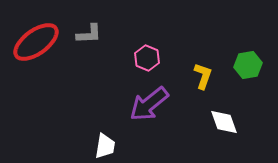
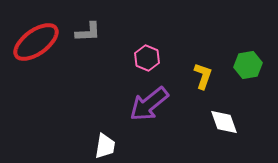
gray L-shape: moved 1 px left, 2 px up
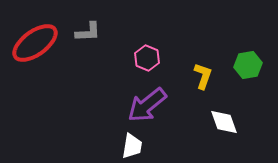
red ellipse: moved 1 px left, 1 px down
purple arrow: moved 2 px left, 1 px down
white trapezoid: moved 27 px right
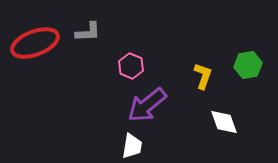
red ellipse: rotated 15 degrees clockwise
pink hexagon: moved 16 px left, 8 px down
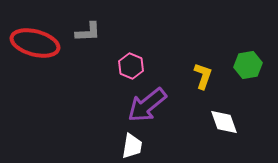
red ellipse: rotated 36 degrees clockwise
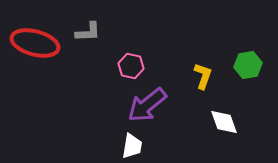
pink hexagon: rotated 10 degrees counterclockwise
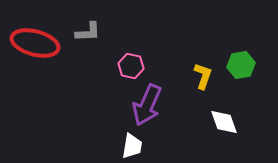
green hexagon: moved 7 px left
purple arrow: rotated 27 degrees counterclockwise
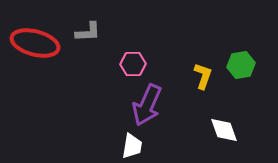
pink hexagon: moved 2 px right, 2 px up; rotated 15 degrees counterclockwise
white diamond: moved 8 px down
